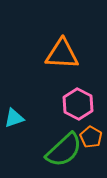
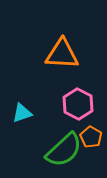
cyan triangle: moved 8 px right, 5 px up
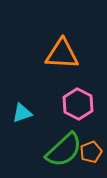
orange pentagon: moved 15 px down; rotated 20 degrees clockwise
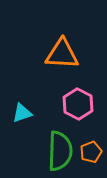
green semicircle: moved 4 px left, 1 px down; rotated 45 degrees counterclockwise
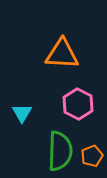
cyan triangle: rotated 40 degrees counterclockwise
orange pentagon: moved 1 px right, 4 px down
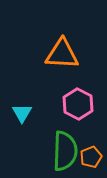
green semicircle: moved 5 px right
orange pentagon: moved 1 px left, 1 px down
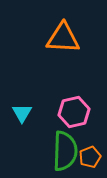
orange triangle: moved 1 px right, 16 px up
pink hexagon: moved 4 px left, 8 px down; rotated 20 degrees clockwise
orange pentagon: moved 1 px left
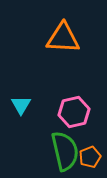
cyan triangle: moved 1 px left, 8 px up
green semicircle: rotated 15 degrees counterclockwise
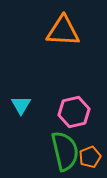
orange triangle: moved 7 px up
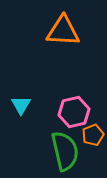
orange pentagon: moved 3 px right, 22 px up
